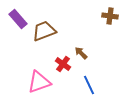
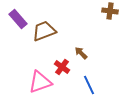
brown cross: moved 5 px up
red cross: moved 1 px left, 3 px down
pink triangle: moved 1 px right
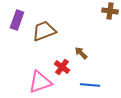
purple rectangle: moved 1 px left, 1 px down; rotated 60 degrees clockwise
blue line: moved 1 px right; rotated 60 degrees counterclockwise
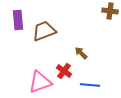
purple rectangle: moved 1 px right; rotated 24 degrees counterclockwise
red cross: moved 2 px right, 4 px down
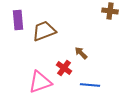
red cross: moved 3 px up
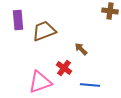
brown arrow: moved 4 px up
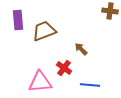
pink triangle: rotated 15 degrees clockwise
